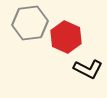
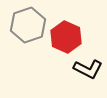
gray hexagon: moved 2 px left, 2 px down; rotated 12 degrees counterclockwise
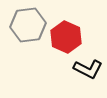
gray hexagon: rotated 12 degrees clockwise
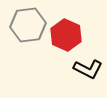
red hexagon: moved 2 px up
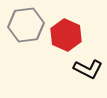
gray hexagon: moved 2 px left
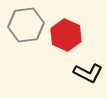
black L-shape: moved 4 px down
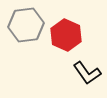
black L-shape: moved 1 px left; rotated 28 degrees clockwise
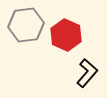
black L-shape: rotated 104 degrees counterclockwise
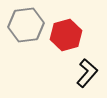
red hexagon: rotated 20 degrees clockwise
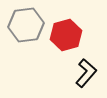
black L-shape: moved 1 px left
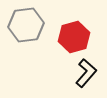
red hexagon: moved 8 px right, 2 px down
